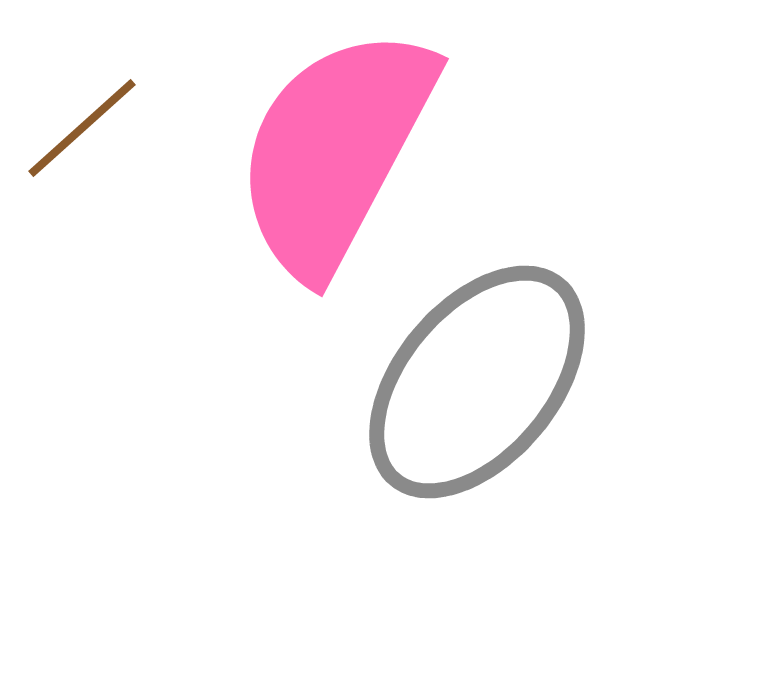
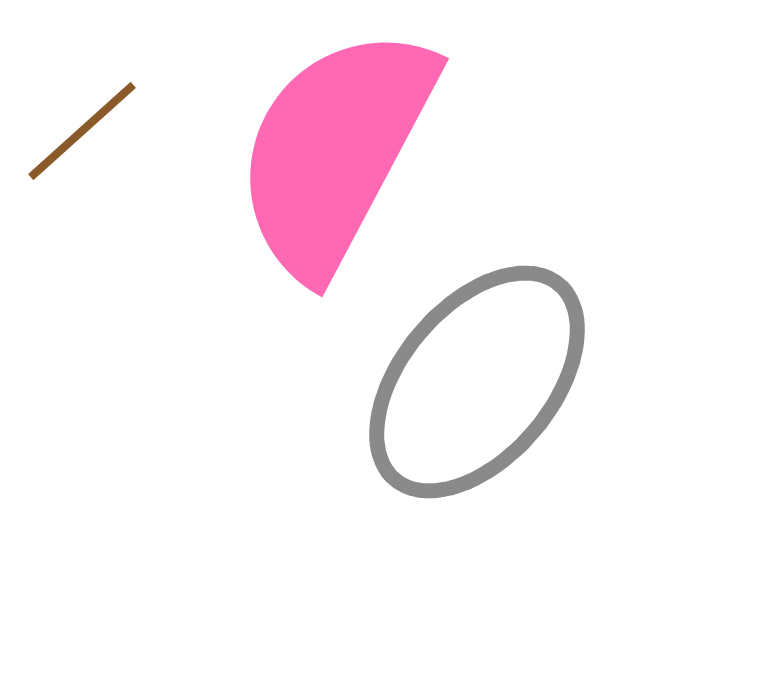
brown line: moved 3 px down
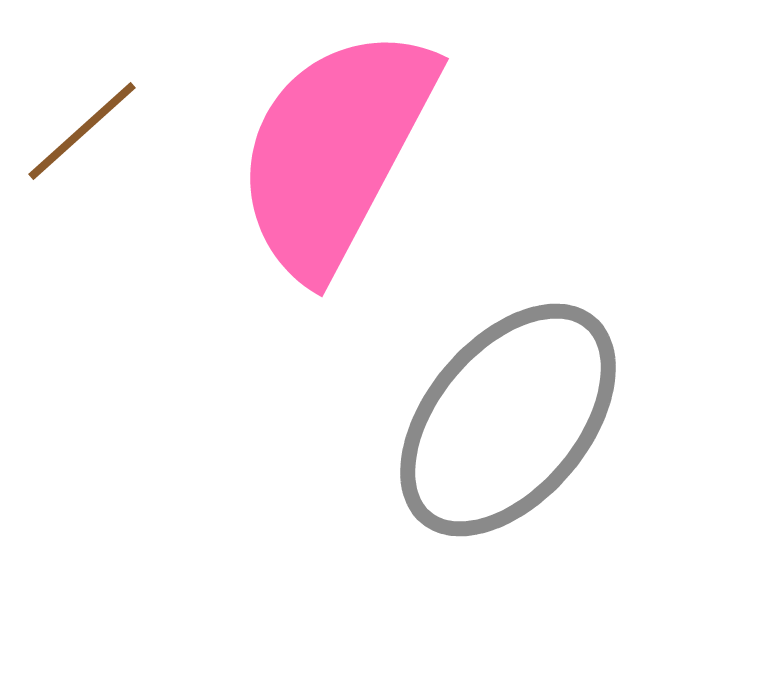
gray ellipse: moved 31 px right, 38 px down
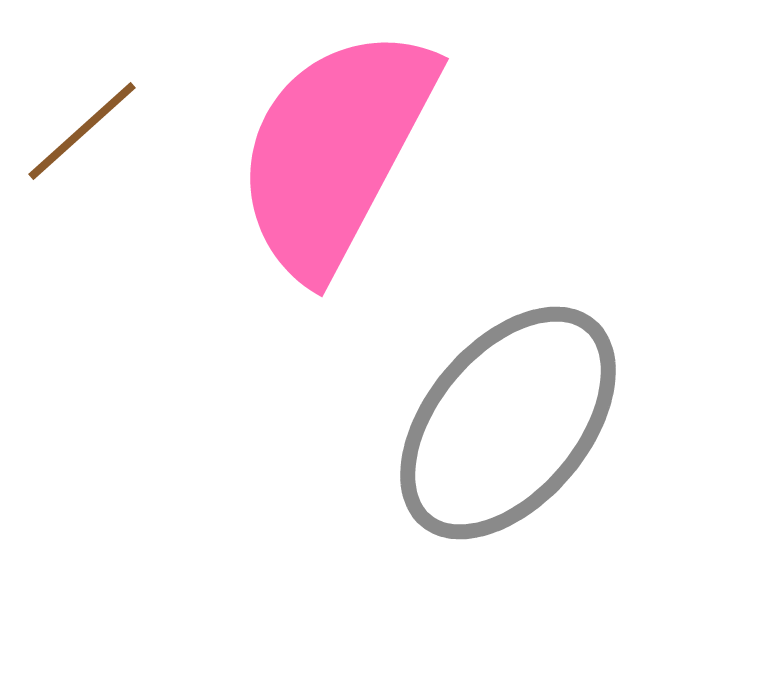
gray ellipse: moved 3 px down
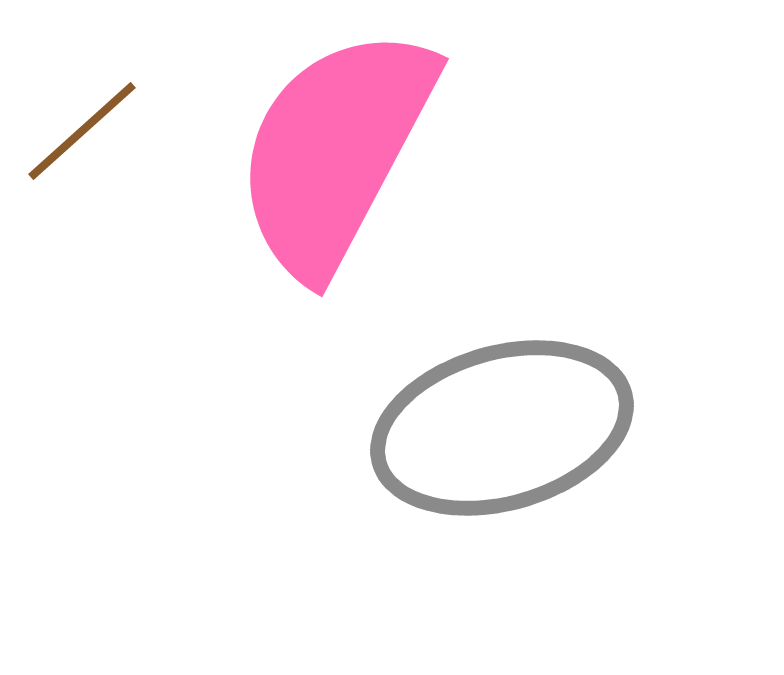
gray ellipse: moved 6 px left, 5 px down; rotated 34 degrees clockwise
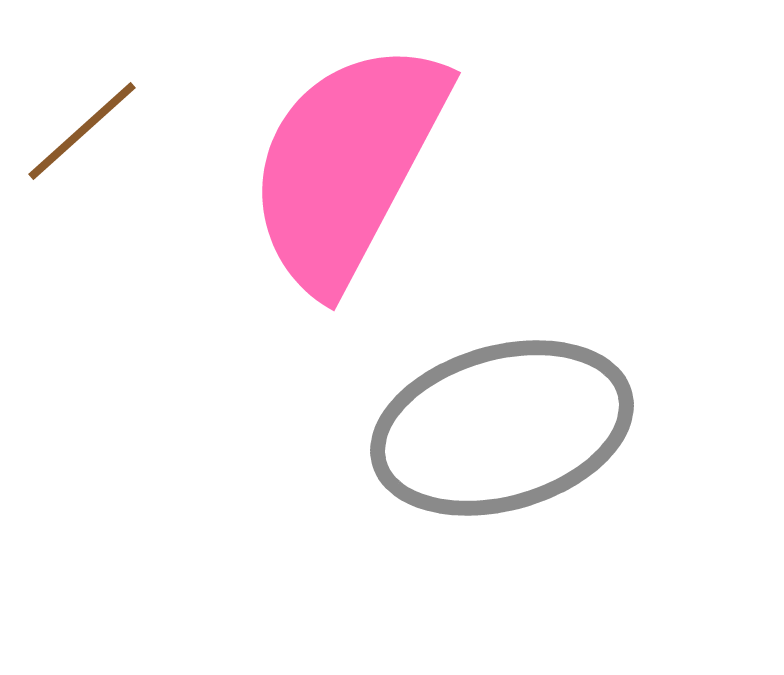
pink semicircle: moved 12 px right, 14 px down
